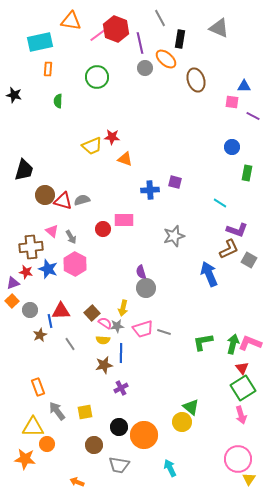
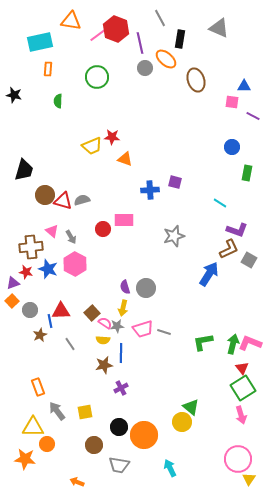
purple semicircle at (141, 272): moved 16 px left, 15 px down
blue arrow at (209, 274): rotated 55 degrees clockwise
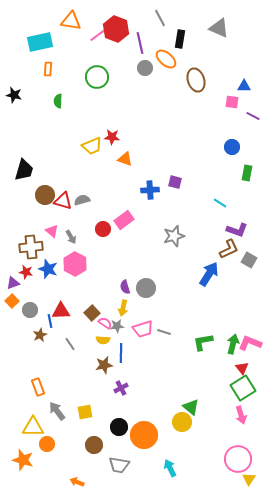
pink rectangle at (124, 220): rotated 36 degrees counterclockwise
orange star at (25, 459): moved 2 px left, 1 px down; rotated 10 degrees clockwise
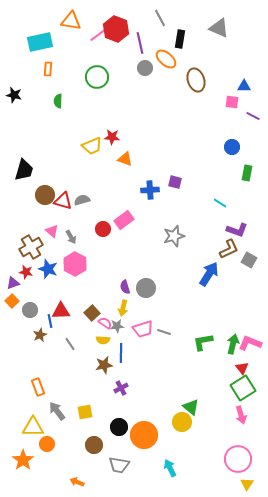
brown cross at (31, 247): rotated 25 degrees counterclockwise
orange star at (23, 460): rotated 20 degrees clockwise
yellow triangle at (249, 479): moved 2 px left, 5 px down
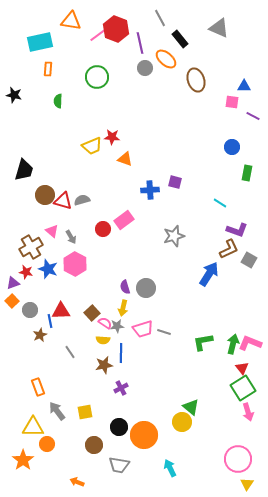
black rectangle at (180, 39): rotated 48 degrees counterclockwise
gray line at (70, 344): moved 8 px down
pink arrow at (241, 415): moved 7 px right, 3 px up
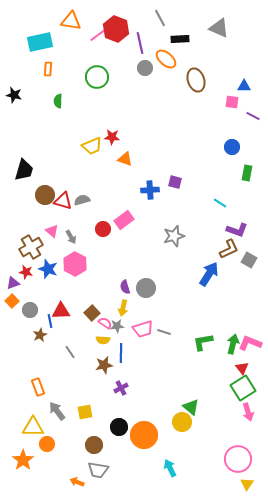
black rectangle at (180, 39): rotated 54 degrees counterclockwise
gray trapezoid at (119, 465): moved 21 px left, 5 px down
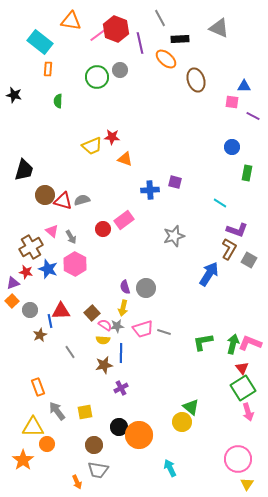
cyan rectangle at (40, 42): rotated 50 degrees clockwise
gray circle at (145, 68): moved 25 px left, 2 px down
brown L-shape at (229, 249): rotated 35 degrees counterclockwise
pink semicircle at (105, 323): moved 2 px down
orange circle at (144, 435): moved 5 px left
orange arrow at (77, 482): rotated 136 degrees counterclockwise
